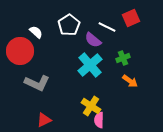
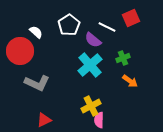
yellow cross: rotated 30 degrees clockwise
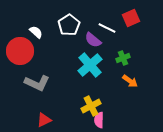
white line: moved 1 px down
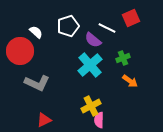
white pentagon: moved 1 px left, 1 px down; rotated 15 degrees clockwise
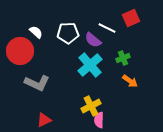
white pentagon: moved 7 px down; rotated 15 degrees clockwise
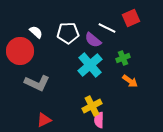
yellow cross: moved 1 px right
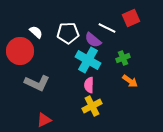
cyan cross: moved 2 px left, 5 px up; rotated 20 degrees counterclockwise
pink semicircle: moved 10 px left, 35 px up
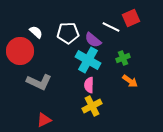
white line: moved 4 px right, 1 px up
gray L-shape: moved 2 px right, 1 px up
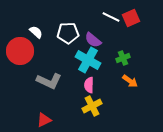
white line: moved 10 px up
gray L-shape: moved 10 px right, 1 px up
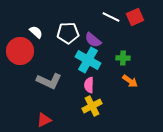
red square: moved 4 px right, 1 px up
green cross: rotated 24 degrees clockwise
